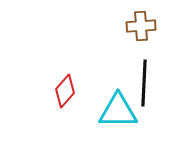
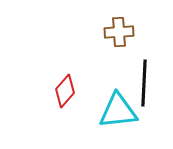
brown cross: moved 22 px left, 6 px down
cyan triangle: rotated 6 degrees counterclockwise
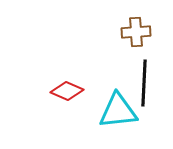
brown cross: moved 17 px right
red diamond: moved 2 px right; rotated 72 degrees clockwise
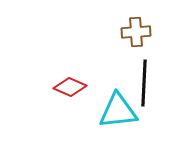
red diamond: moved 3 px right, 4 px up
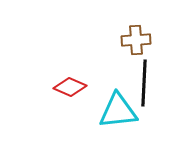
brown cross: moved 8 px down
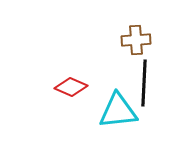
red diamond: moved 1 px right
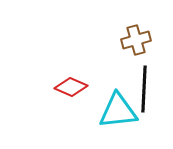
brown cross: rotated 12 degrees counterclockwise
black line: moved 6 px down
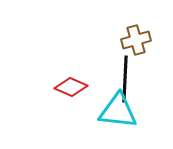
black line: moved 19 px left, 10 px up
cyan triangle: rotated 12 degrees clockwise
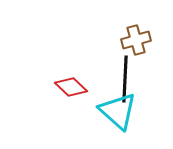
red diamond: rotated 20 degrees clockwise
cyan triangle: rotated 36 degrees clockwise
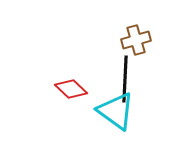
red diamond: moved 2 px down
cyan triangle: moved 2 px left; rotated 6 degrees counterclockwise
